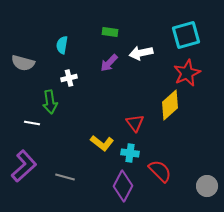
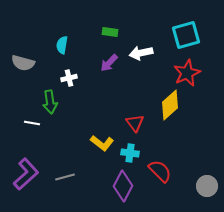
purple L-shape: moved 2 px right, 8 px down
gray line: rotated 30 degrees counterclockwise
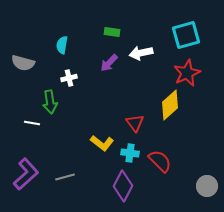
green rectangle: moved 2 px right
red semicircle: moved 10 px up
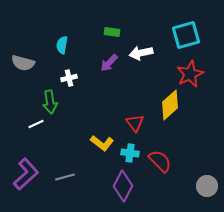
red star: moved 3 px right, 1 px down
white line: moved 4 px right, 1 px down; rotated 35 degrees counterclockwise
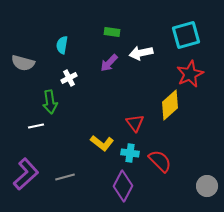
white cross: rotated 14 degrees counterclockwise
white line: moved 2 px down; rotated 14 degrees clockwise
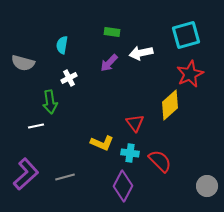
yellow L-shape: rotated 15 degrees counterclockwise
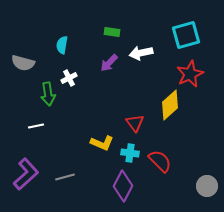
green arrow: moved 2 px left, 8 px up
